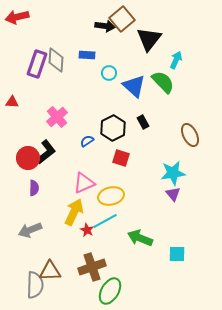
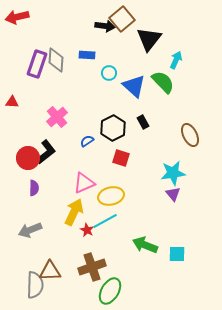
green arrow: moved 5 px right, 7 px down
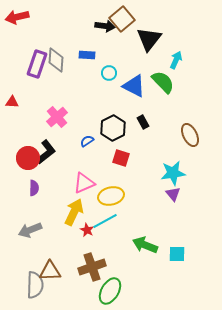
blue triangle: rotated 15 degrees counterclockwise
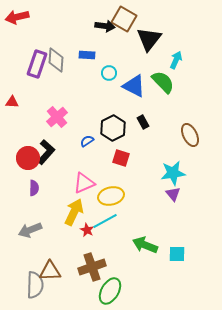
brown square: moved 2 px right; rotated 20 degrees counterclockwise
black L-shape: rotated 10 degrees counterclockwise
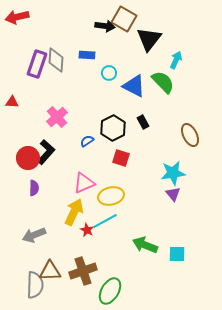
gray arrow: moved 4 px right, 5 px down
brown cross: moved 9 px left, 4 px down
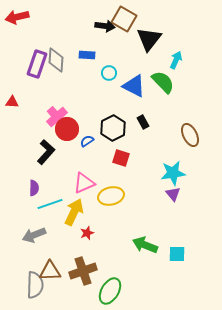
red circle: moved 39 px right, 29 px up
cyan line: moved 55 px left, 17 px up; rotated 10 degrees clockwise
red star: moved 3 px down; rotated 24 degrees clockwise
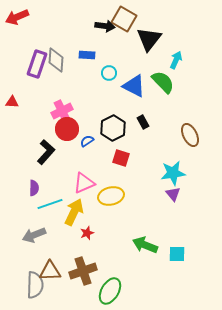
red arrow: rotated 10 degrees counterclockwise
pink cross: moved 5 px right, 6 px up; rotated 15 degrees clockwise
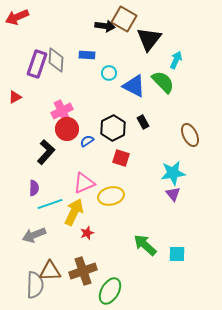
red triangle: moved 3 px right, 5 px up; rotated 32 degrees counterclockwise
green arrow: rotated 20 degrees clockwise
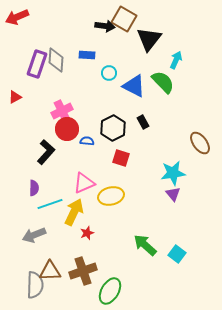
brown ellipse: moved 10 px right, 8 px down; rotated 10 degrees counterclockwise
blue semicircle: rotated 40 degrees clockwise
cyan square: rotated 36 degrees clockwise
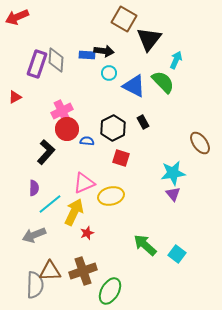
black arrow: moved 1 px left, 25 px down
cyan line: rotated 20 degrees counterclockwise
